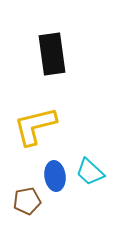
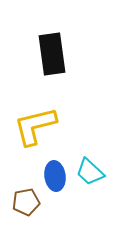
brown pentagon: moved 1 px left, 1 px down
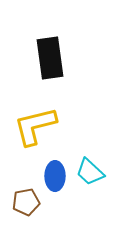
black rectangle: moved 2 px left, 4 px down
blue ellipse: rotated 8 degrees clockwise
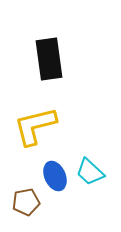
black rectangle: moved 1 px left, 1 px down
blue ellipse: rotated 24 degrees counterclockwise
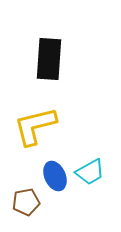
black rectangle: rotated 12 degrees clockwise
cyan trapezoid: rotated 72 degrees counterclockwise
